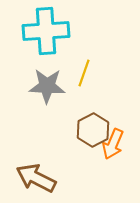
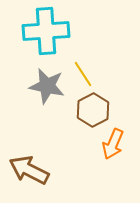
yellow line: moved 1 px left, 1 px down; rotated 52 degrees counterclockwise
gray star: rotated 9 degrees clockwise
brown hexagon: moved 20 px up
brown arrow: moved 7 px left, 8 px up
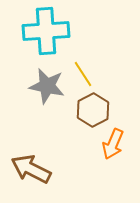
brown arrow: moved 2 px right, 1 px up
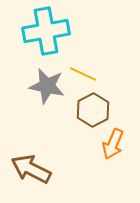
cyan cross: rotated 6 degrees counterclockwise
yellow line: rotated 32 degrees counterclockwise
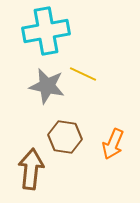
brown hexagon: moved 28 px left, 27 px down; rotated 24 degrees counterclockwise
brown arrow: rotated 69 degrees clockwise
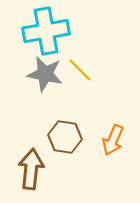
yellow line: moved 3 px left, 4 px up; rotated 20 degrees clockwise
gray star: moved 2 px left, 12 px up
orange arrow: moved 4 px up
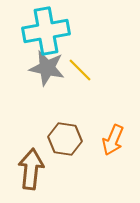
gray star: moved 2 px right, 6 px up
brown hexagon: moved 2 px down
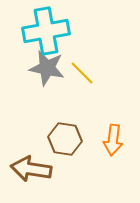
yellow line: moved 2 px right, 3 px down
orange arrow: rotated 16 degrees counterclockwise
brown arrow: rotated 87 degrees counterclockwise
